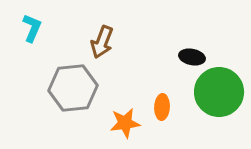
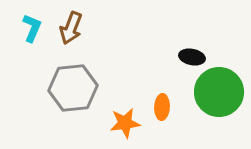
brown arrow: moved 31 px left, 14 px up
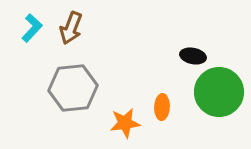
cyan L-shape: rotated 20 degrees clockwise
black ellipse: moved 1 px right, 1 px up
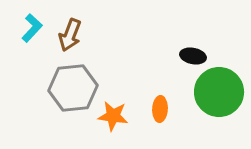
brown arrow: moved 1 px left, 7 px down
orange ellipse: moved 2 px left, 2 px down
orange star: moved 12 px left, 7 px up; rotated 16 degrees clockwise
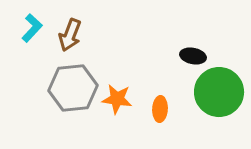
orange star: moved 4 px right, 17 px up
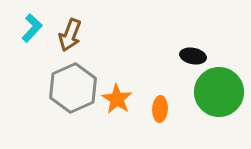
gray hexagon: rotated 18 degrees counterclockwise
orange star: rotated 24 degrees clockwise
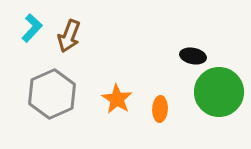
brown arrow: moved 1 px left, 1 px down
gray hexagon: moved 21 px left, 6 px down
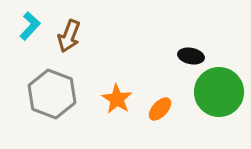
cyan L-shape: moved 2 px left, 2 px up
black ellipse: moved 2 px left
gray hexagon: rotated 15 degrees counterclockwise
orange ellipse: rotated 40 degrees clockwise
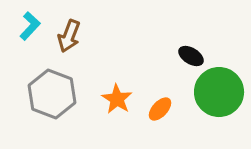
black ellipse: rotated 20 degrees clockwise
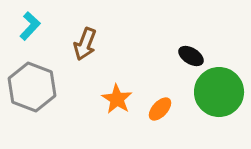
brown arrow: moved 16 px right, 8 px down
gray hexagon: moved 20 px left, 7 px up
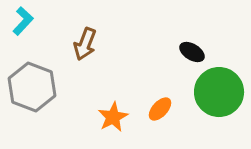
cyan L-shape: moved 7 px left, 5 px up
black ellipse: moved 1 px right, 4 px up
orange star: moved 4 px left, 18 px down; rotated 12 degrees clockwise
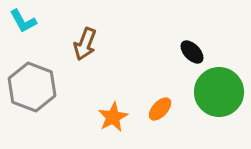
cyan L-shape: rotated 108 degrees clockwise
black ellipse: rotated 15 degrees clockwise
